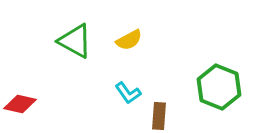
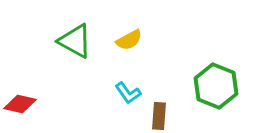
green hexagon: moved 3 px left, 1 px up
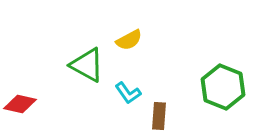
green triangle: moved 12 px right, 24 px down
green hexagon: moved 7 px right, 1 px down
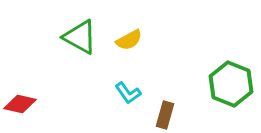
green triangle: moved 7 px left, 28 px up
green hexagon: moved 8 px right, 3 px up
brown rectangle: moved 6 px right, 1 px up; rotated 12 degrees clockwise
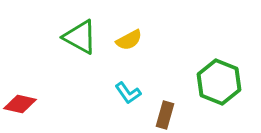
green hexagon: moved 12 px left, 2 px up
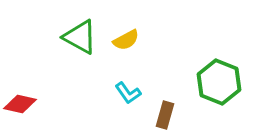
yellow semicircle: moved 3 px left
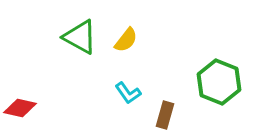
yellow semicircle: rotated 24 degrees counterclockwise
red diamond: moved 4 px down
